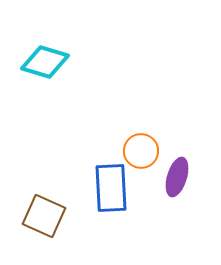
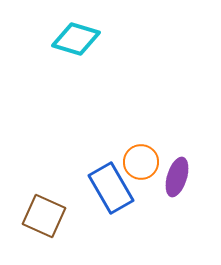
cyan diamond: moved 31 px right, 23 px up
orange circle: moved 11 px down
blue rectangle: rotated 27 degrees counterclockwise
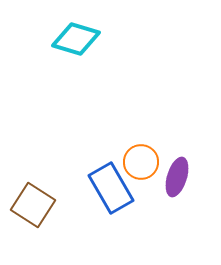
brown square: moved 11 px left, 11 px up; rotated 9 degrees clockwise
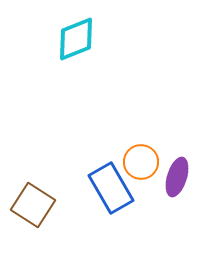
cyan diamond: rotated 39 degrees counterclockwise
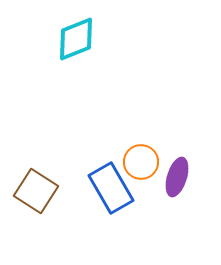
brown square: moved 3 px right, 14 px up
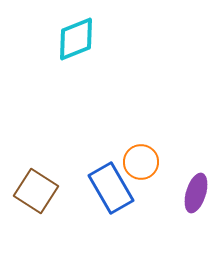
purple ellipse: moved 19 px right, 16 px down
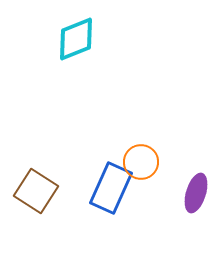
blue rectangle: rotated 54 degrees clockwise
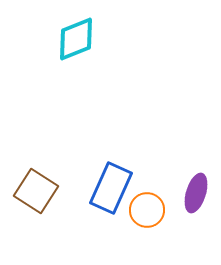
orange circle: moved 6 px right, 48 px down
